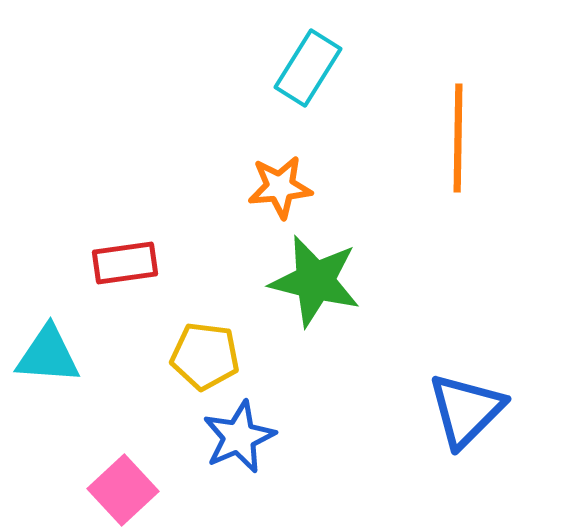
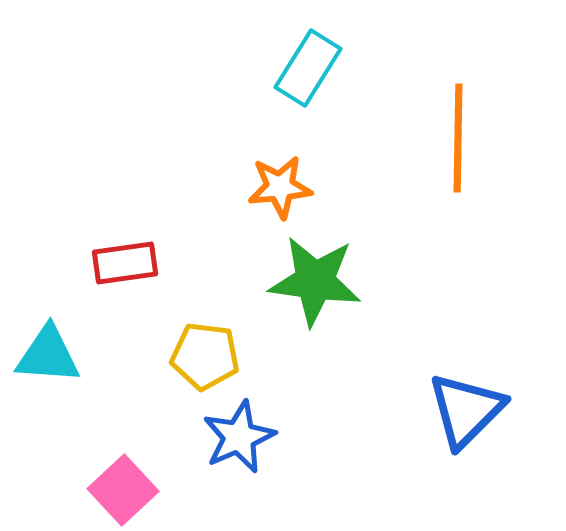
green star: rotated 6 degrees counterclockwise
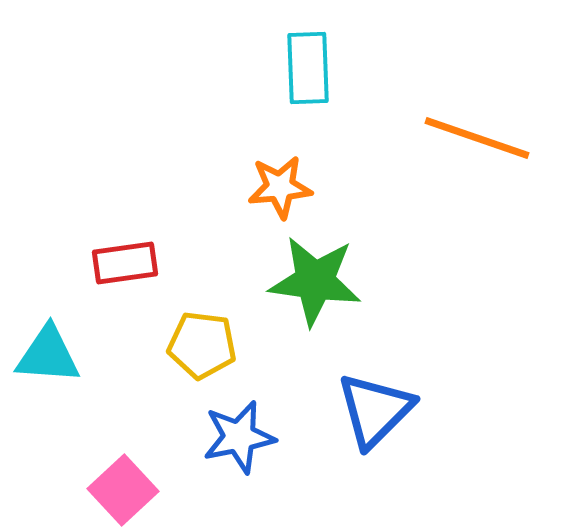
cyan rectangle: rotated 34 degrees counterclockwise
orange line: moved 19 px right; rotated 72 degrees counterclockwise
yellow pentagon: moved 3 px left, 11 px up
blue triangle: moved 91 px left
blue star: rotated 12 degrees clockwise
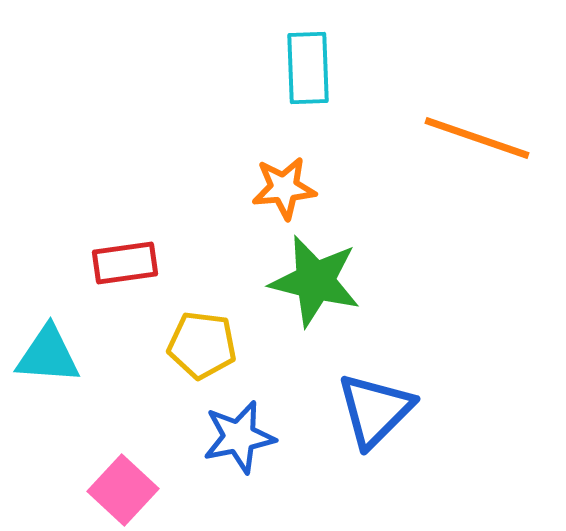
orange star: moved 4 px right, 1 px down
green star: rotated 6 degrees clockwise
pink square: rotated 4 degrees counterclockwise
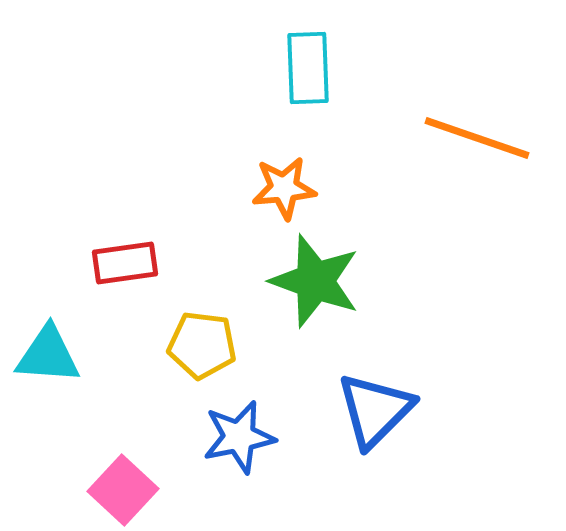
green star: rotated 6 degrees clockwise
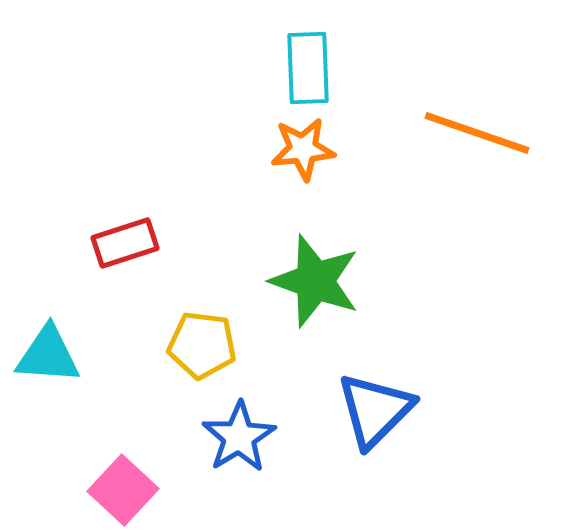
orange line: moved 5 px up
orange star: moved 19 px right, 39 px up
red rectangle: moved 20 px up; rotated 10 degrees counterclockwise
blue star: rotated 20 degrees counterclockwise
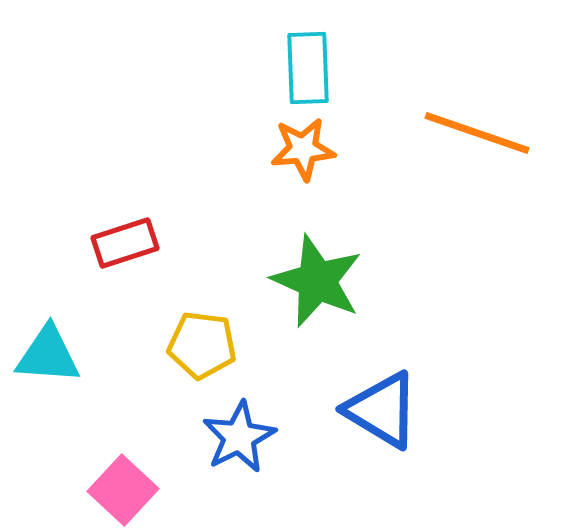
green star: moved 2 px right; rotated 4 degrees clockwise
blue triangle: moved 7 px right; rotated 44 degrees counterclockwise
blue star: rotated 4 degrees clockwise
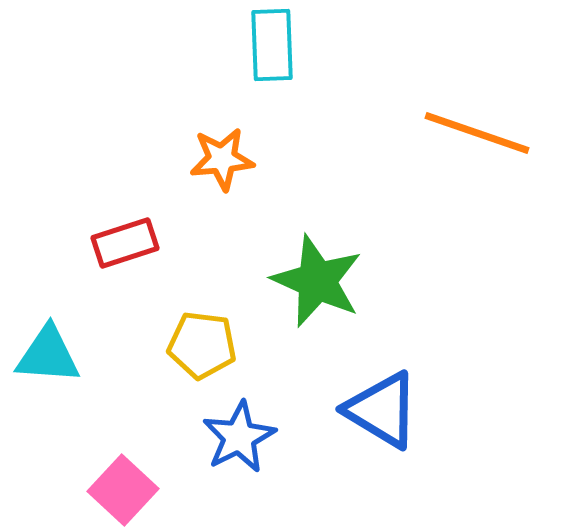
cyan rectangle: moved 36 px left, 23 px up
orange star: moved 81 px left, 10 px down
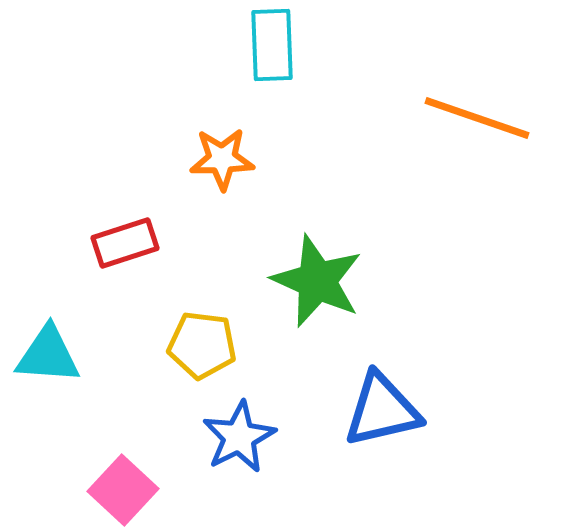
orange line: moved 15 px up
orange star: rotated 4 degrees clockwise
blue triangle: rotated 44 degrees counterclockwise
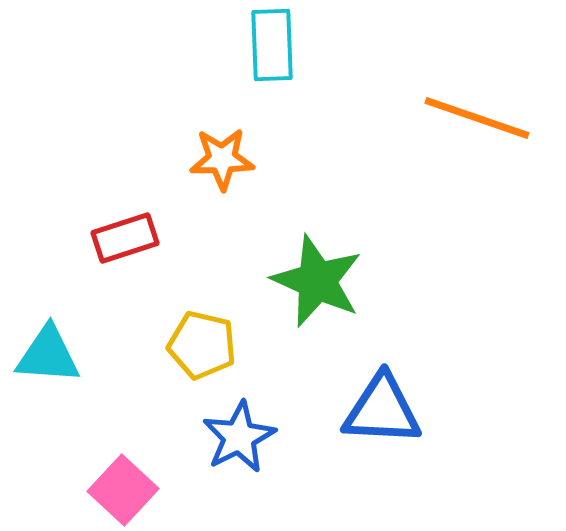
red rectangle: moved 5 px up
yellow pentagon: rotated 6 degrees clockwise
blue triangle: rotated 16 degrees clockwise
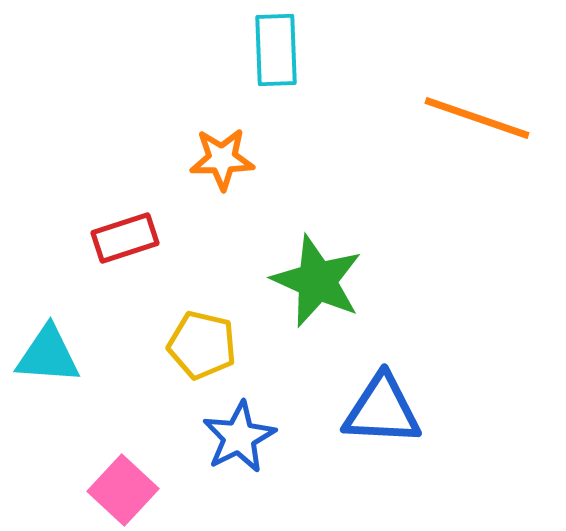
cyan rectangle: moved 4 px right, 5 px down
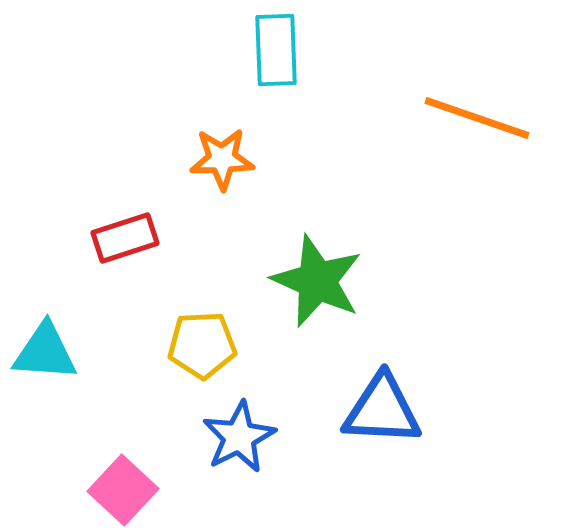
yellow pentagon: rotated 16 degrees counterclockwise
cyan triangle: moved 3 px left, 3 px up
